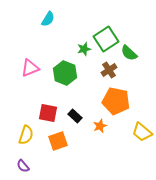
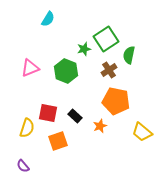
green semicircle: moved 2 px down; rotated 60 degrees clockwise
green hexagon: moved 1 px right, 2 px up
yellow semicircle: moved 1 px right, 7 px up
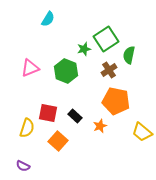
orange square: rotated 30 degrees counterclockwise
purple semicircle: rotated 24 degrees counterclockwise
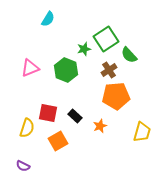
green semicircle: rotated 54 degrees counterclockwise
green hexagon: moved 1 px up
orange pentagon: moved 5 px up; rotated 16 degrees counterclockwise
yellow trapezoid: rotated 115 degrees counterclockwise
orange square: rotated 18 degrees clockwise
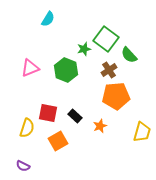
green square: rotated 20 degrees counterclockwise
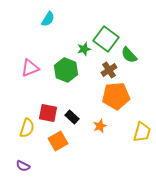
black rectangle: moved 3 px left, 1 px down
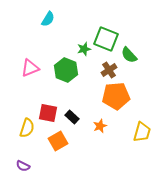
green square: rotated 15 degrees counterclockwise
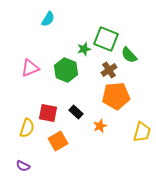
black rectangle: moved 4 px right, 5 px up
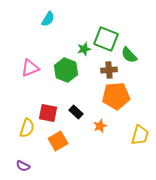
brown cross: rotated 28 degrees clockwise
yellow trapezoid: moved 2 px left, 3 px down
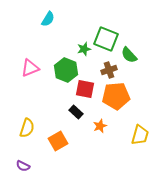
brown cross: rotated 14 degrees counterclockwise
red square: moved 37 px right, 24 px up
